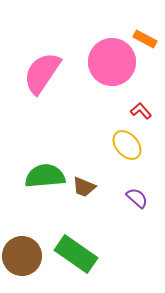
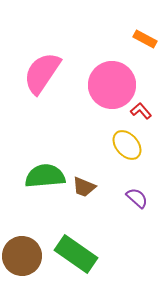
pink circle: moved 23 px down
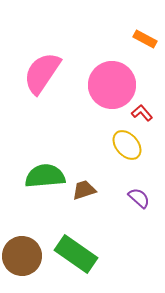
red L-shape: moved 1 px right, 2 px down
brown trapezoid: moved 3 px down; rotated 140 degrees clockwise
purple semicircle: moved 2 px right
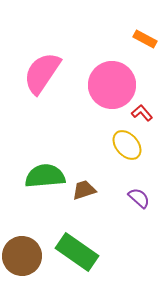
green rectangle: moved 1 px right, 2 px up
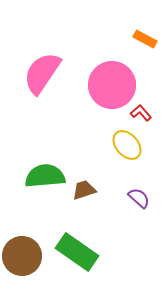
red L-shape: moved 1 px left
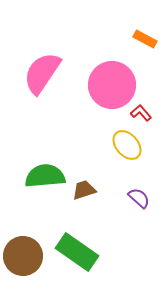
brown circle: moved 1 px right
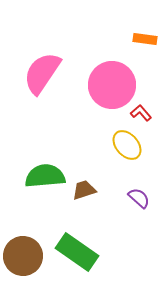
orange rectangle: rotated 20 degrees counterclockwise
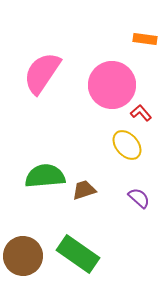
green rectangle: moved 1 px right, 2 px down
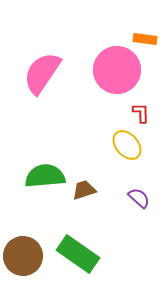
pink circle: moved 5 px right, 15 px up
red L-shape: rotated 40 degrees clockwise
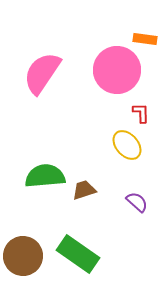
purple semicircle: moved 2 px left, 4 px down
